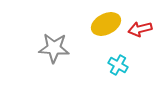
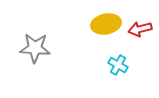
yellow ellipse: rotated 16 degrees clockwise
gray star: moved 19 px left
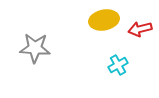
yellow ellipse: moved 2 px left, 4 px up
cyan cross: rotated 30 degrees clockwise
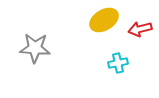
yellow ellipse: rotated 20 degrees counterclockwise
cyan cross: moved 2 px up; rotated 18 degrees clockwise
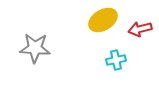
yellow ellipse: moved 1 px left
cyan cross: moved 2 px left, 3 px up
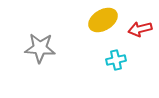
gray star: moved 5 px right
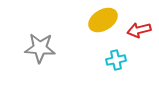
red arrow: moved 1 px left, 1 px down
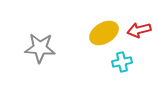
yellow ellipse: moved 1 px right, 13 px down
cyan cross: moved 6 px right, 2 px down
